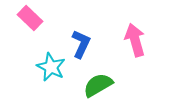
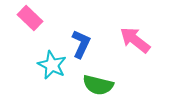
pink arrow: rotated 36 degrees counterclockwise
cyan star: moved 1 px right, 2 px up
green semicircle: rotated 136 degrees counterclockwise
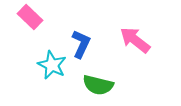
pink rectangle: moved 1 px up
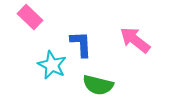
blue L-shape: rotated 28 degrees counterclockwise
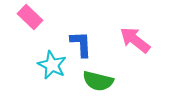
green semicircle: moved 4 px up
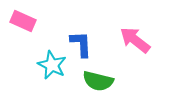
pink rectangle: moved 7 px left, 4 px down; rotated 20 degrees counterclockwise
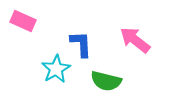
cyan star: moved 4 px right, 4 px down; rotated 16 degrees clockwise
green semicircle: moved 8 px right
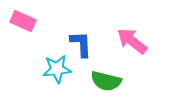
pink arrow: moved 3 px left, 1 px down
cyan star: moved 1 px right; rotated 24 degrees clockwise
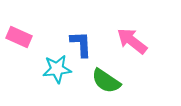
pink rectangle: moved 4 px left, 16 px down
green semicircle: rotated 20 degrees clockwise
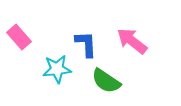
pink rectangle: rotated 25 degrees clockwise
blue L-shape: moved 5 px right
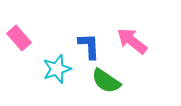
pink rectangle: moved 1 px down
blue L-shape: moved 3 px right, 2 px down
cyan star: rotated 12 degrees counterclockwise
